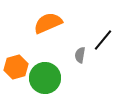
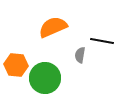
orange semicircle: moved 5 px right, 4 px down
black line: moved 1 px left, 1 px down; rotated 60 degrees clockwise
orange hexagon: moved 2 px up; rotated 20 degrees clockwise
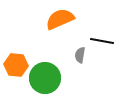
orange semicircle: moved 7 px right, 8 px up
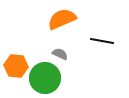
orange semicircle: moved 2 px right
gray semicircle: moved 20 px left, 1 px up; rotated 105 degrees clockwise
orange hexagon: moved 1 px down
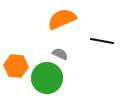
green circle: moved 2 px right
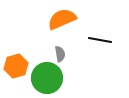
black line: moved 2 px left, 1 px up
gray semicircle: rotated 56 degrees clockwise
orange hexagon: rotated 20 degrees counterclockwise
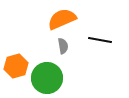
gray semicircle: moved 3 px right, 8 px up
